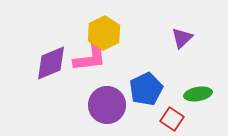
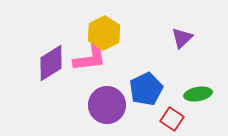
purple diamond: rotated 9 degrees counterclockwise
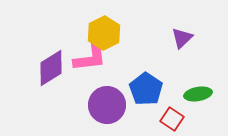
purple diamond: moved 5 px down
blue pentagon: rotated 12 degrees counterclockwise
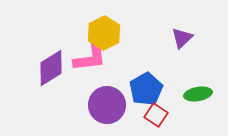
blue pentagon: rotated 8 degrees clockwise
red square: moved 16 px left, 4 px up
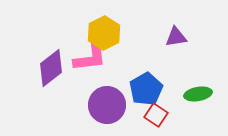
purple triangle: moved 6 px left, 1 px up; rotated 35 degrees clockwise
purple diamond: rotated 6 degrees counterclockwise
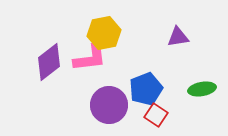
yellow hexagon: rotated 16 degrees clockwise
purple triangle: moved 2 px right
purple diamond: moved 2 px left, 6 px up
blue pentagon: rotated 8 degrees clockwise
green ellipse: moved 4 px right, 5 px up
purple circle: moved 2 px right
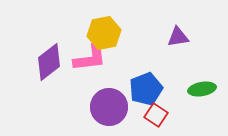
purple circle: moved 2 px down
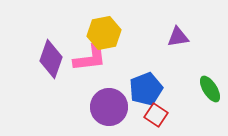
purple diamond: moved 2 px right, 3 px up; rotated 33 degrees counterclockwise
green ellipse: moved 8 px right; rotated 68 degrees clockwise
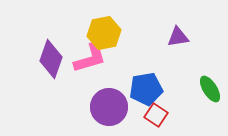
pink L-shape: rotated 9 degrees counterclockwise
blue pentagon: rotated 12 degrees clockwise
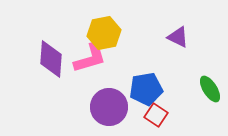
purple triangle: rotated 35 degrees clockwise
purple diamond: rotated 15 degrees counterclockwise
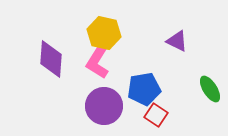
yellow hexagon: rotated 24 degrees clockwise
purple triangle: moved 1 px left, 4 px down
pink L-shape: moved 8 px right, 3 px down; rotated 138 degrees clockwise
blue pentagon: moved 2 px left
purple circle: moved 5 px left, 1 px up
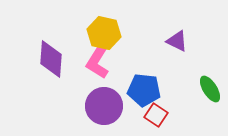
blue pentagon: moved 1 px down; rotated 16 degrees clockwise
